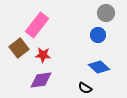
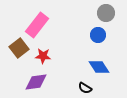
red star: moved 1 px down
blue diamond: rotated 15 degrees clockwise
purple diamond: moved 5 px left, 2 px down
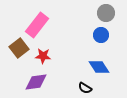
blue circle: moved 3 px right
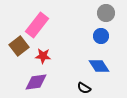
blue circle: moved 1 px down
brown square: moved 2 px up
blue diamond: moved 1 px up
black semicircle: moved 1 px left
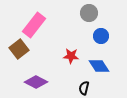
gray circle: moved 17 px left
pink rectangle: moved 3 px left
brown square: moved 3 px down
red star: moved 28 px right
purple diamond: rotated 35 degrees clockwise
black semicircle: rotated 72 degrees clockwise
